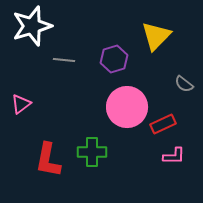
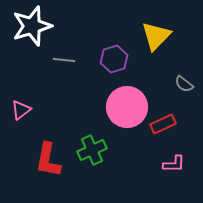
pink triangle: moved 6 px down
green cross: moved 2 px up; rotated 24 degrees counterclockwise
pink L-shape: moved 8 px down
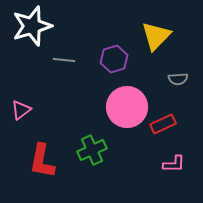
gray semicircle: moved 6 px left, 5 px up; rotated 42 degrees counterclockwise
red L-shape: moved 6 px left, 1 px down
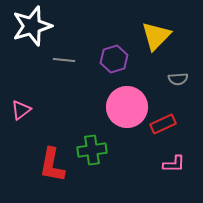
green cross: rotated 16 degrees clockwise
red L-shape: moved 10 px right, 4 px down
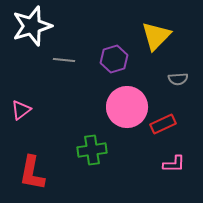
red L-shape: moved 20 px left, 8 px down
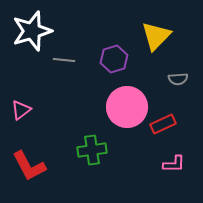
white star: moved 5 px down
red L-shape: moved 3 px left, 7 px up; rotated 39 degrees counterclockwise
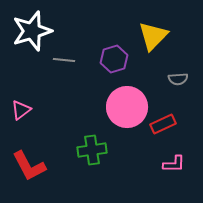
yellow triangle: moved 3 px left
